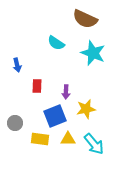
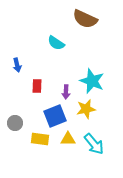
cyan star: moved 1 px left, 28 px down
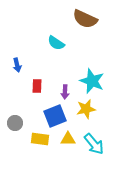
purple arrow: moved 1 px left
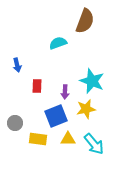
brown semicircle: moved 2 px down; rotated 95 degrees counterclockwise
cyan semicircle: moved 2 px right; rotated 126 degrees clockwise
blue square: moved 1 px right
yellow rectangle: moved 2 px left
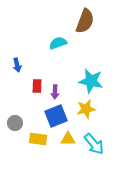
cyan star: moved 1 px left; rotated 10 degrees counterclockwise
purple arrow: moved 10 px left
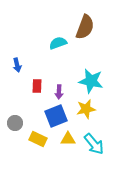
brown semicircle: moved 6 px down
purple arrow: moved 4 px right
yellow rectangle: rotated 18 degrees clockwise
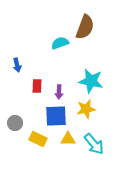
cyan semicircle: moved 2 px right
blue square: rotated 20 degrees clockwise
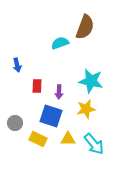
blue square: moved 5 px left; rotated 20 degrees clockwise
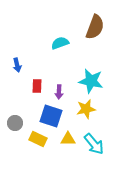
brown semicircle: moved 10 px right
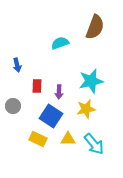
cyan star: rotated 25 degrees counterclockwise
blue square: rotated 15 degrees clockwise
gray circle: moved 2 px left, 17 px up
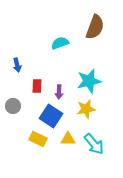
cyan star: moved 2 px left
